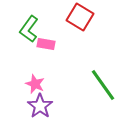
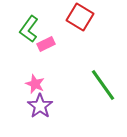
pink rectangle: rotated 36 degrees counterclockwise
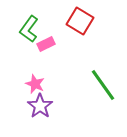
red square: moved 4 px down
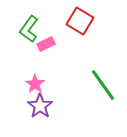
pink star: rotated 12 degrees clockwise
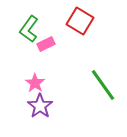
pink star: moved 1 px up
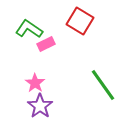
green L-shape: rotated 88 degrees clockwise
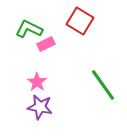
green L-shape: rotated 8 degrees counterclockwise
pink star: moved 2 px right, 1 px up
purple star: moved 1 px down; rotated 25 degrees counterclockwise
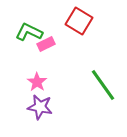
red square: moved 1 px left
green L-shape: moved 3 px down
